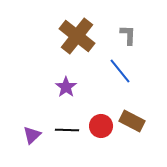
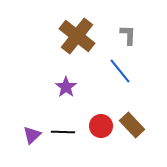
brown rectangle: moved 4 px down; rotated 20 degrees clockwise
black line: moved 4 px left, 2 px down
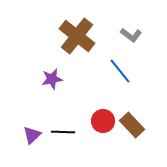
gray L-shape: moved 3 px right; rotated 125 degrees clockwise
purple star: moved 14 px left, 8 px up; rotated 25 degrees clockwise
red circle: moved 2 px right, 5 px up
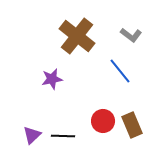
brown rectangle: rotated 20 degrees clockwise
black line: moved 4 px down
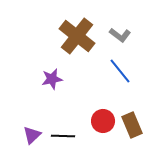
gray L-shape: moved 11 px left
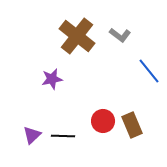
blue line: moved 29 px right
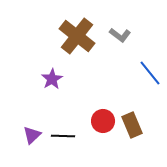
blue line: moved 1 px right, 2 px down
purple star: rotated 20 degrees counterclockwise
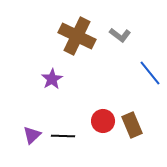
brown cross: rotated 12 degrees counterclockwise
